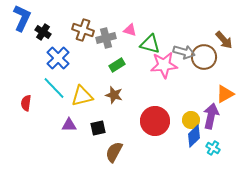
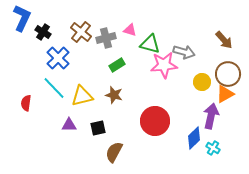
brown cross: moved 2 px left, 2 px down; rotated 20 degrees clockwise
brown circle: moved 24 px right, 17 px down
yellow circle: moved 11 px right, 38 px up
blue diamond: moved 2 px down
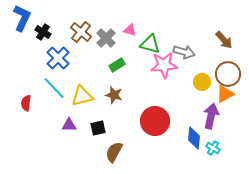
gray cross: rotated 30 degrees counterclockwise
blue diamond: rotated 40 degrees counterclockwise
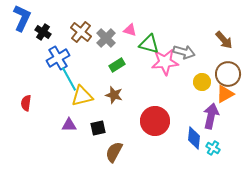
green triangle: moved 1 px left
blue cross: rotated 15 degrees clockwise
pink star: moved 1 px right, 3 px up
cyan line: moved 15 px right, 9 px up; rotated 15 degrees clockwise
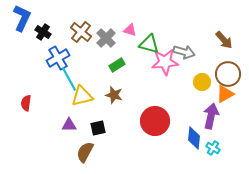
brown semicircle: moved 29 px left
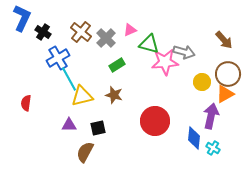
pink triangle: rotated 40 degrees counterclockwise
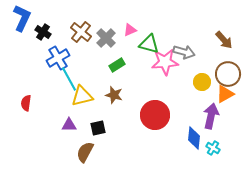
red circle: moved 6 px up
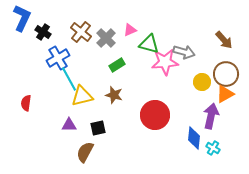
brown circle: moved 2 px left
